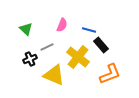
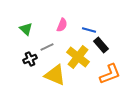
yellow triangle: moved 1 px right
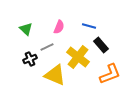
pink semicircle: moved 3 px left, 2 px down
blue line: moved 4 px up
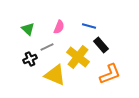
green triangle: moved 2 px right
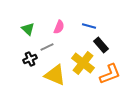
yellow cross: moved 5 px right, 6 px down
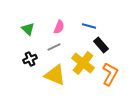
gray line: moved 7 px right
orange L-shape: rotated 40 degrees counterclockwise
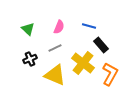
gray line: moved 1 px right, 1 px down
